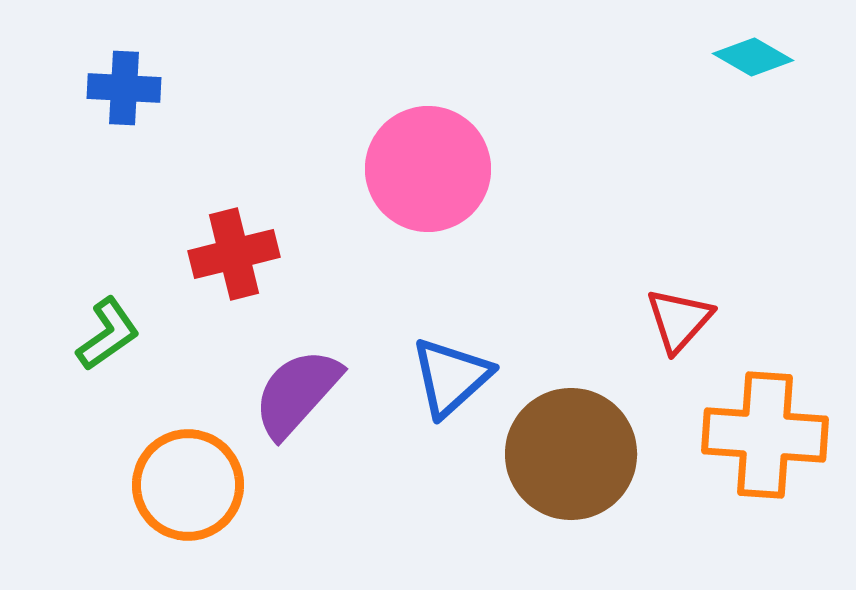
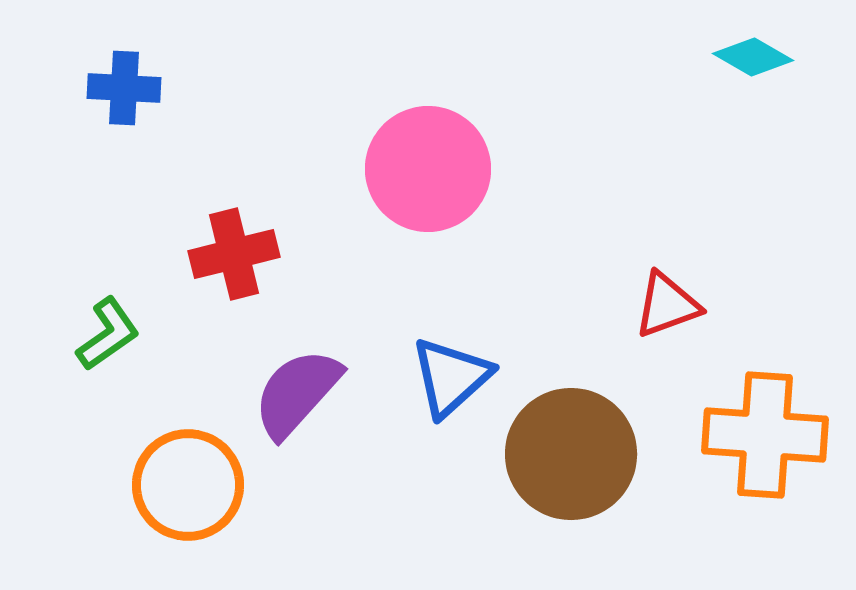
red triangle: moved 12 px left, 15 px up; rotated 28 degrees clockwise
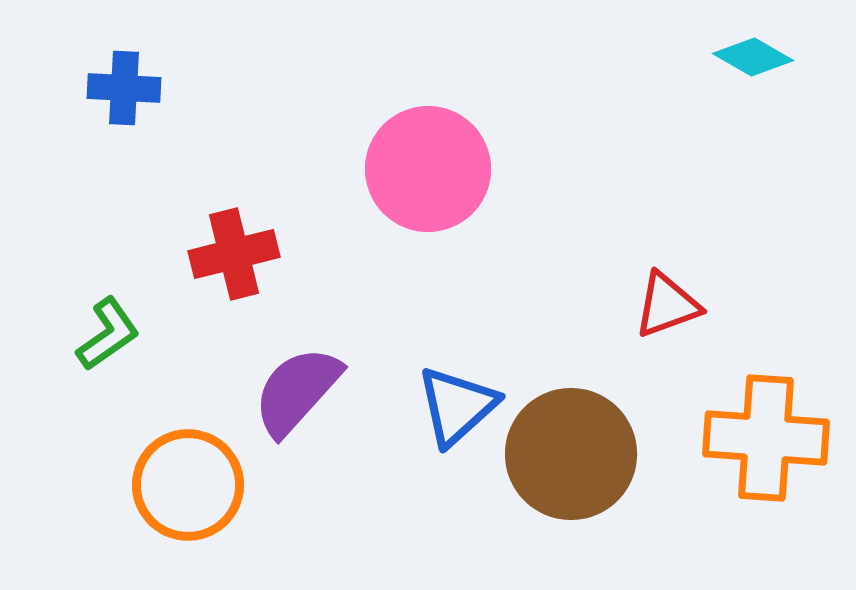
blue triangle: moved 6 px right, 29 px down
purple semicircle: moved 2 px up
orange cross: moved 1 px right, 3 px down
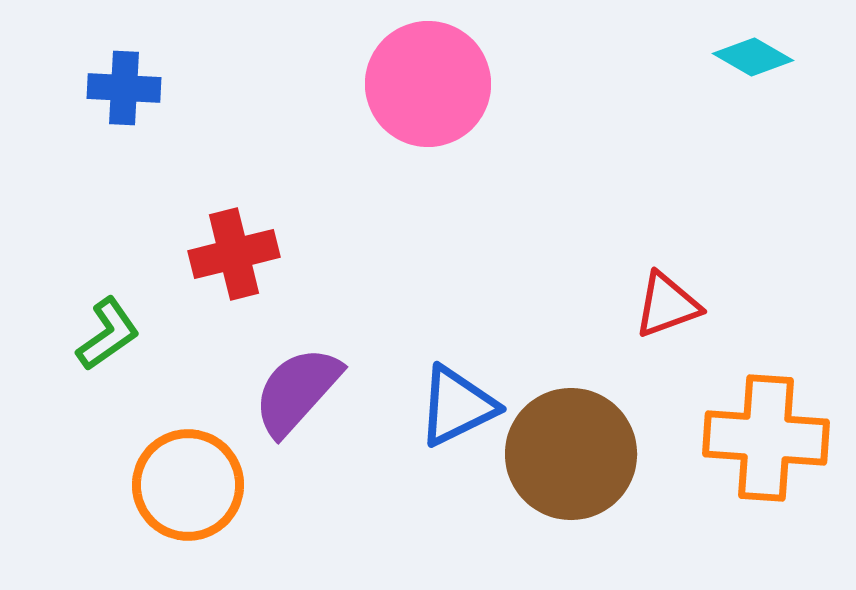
pink circle: moved 85 px up
blue triangle: rotated 16 degrees clockwise
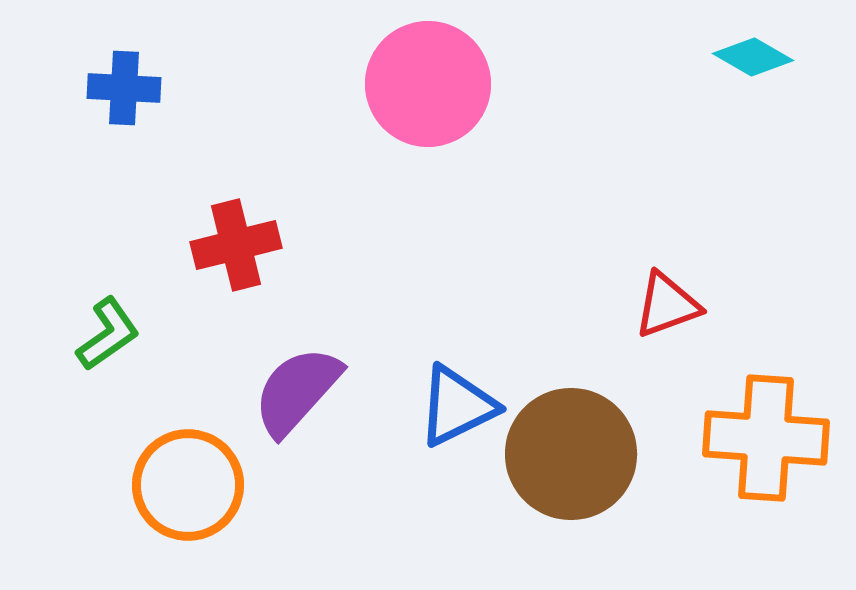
red cross: moved 2 px right, 9 px up
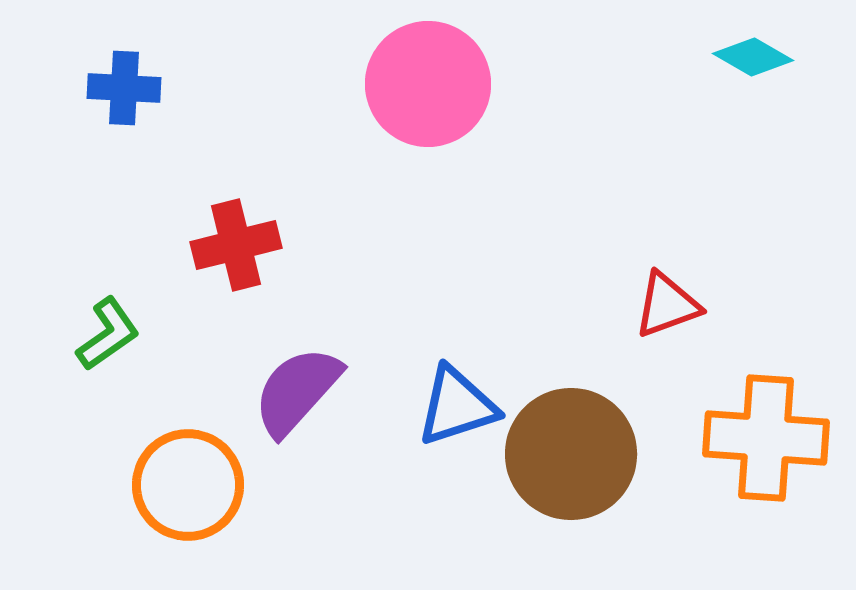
blue triangle: rotated 8 degrees clockwise
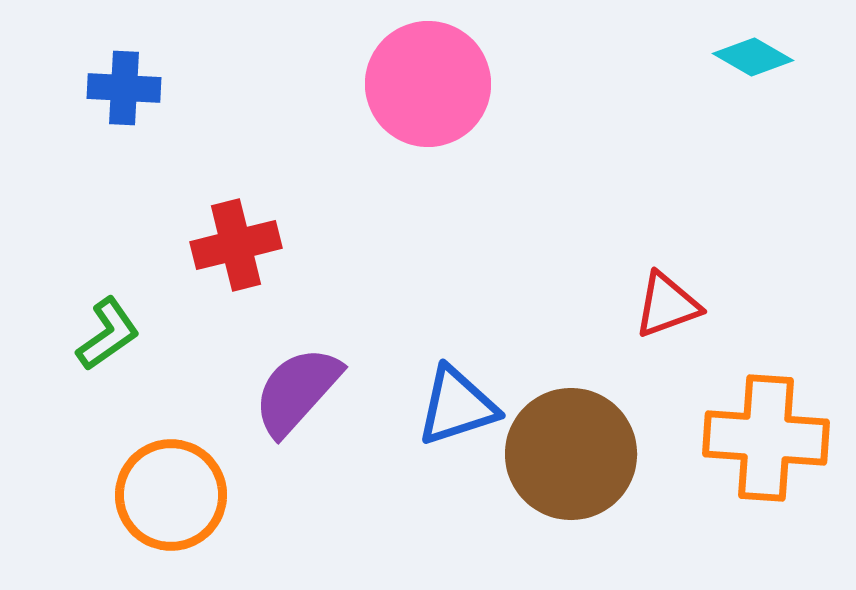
orange circle: moved 17 px left, 10 px down
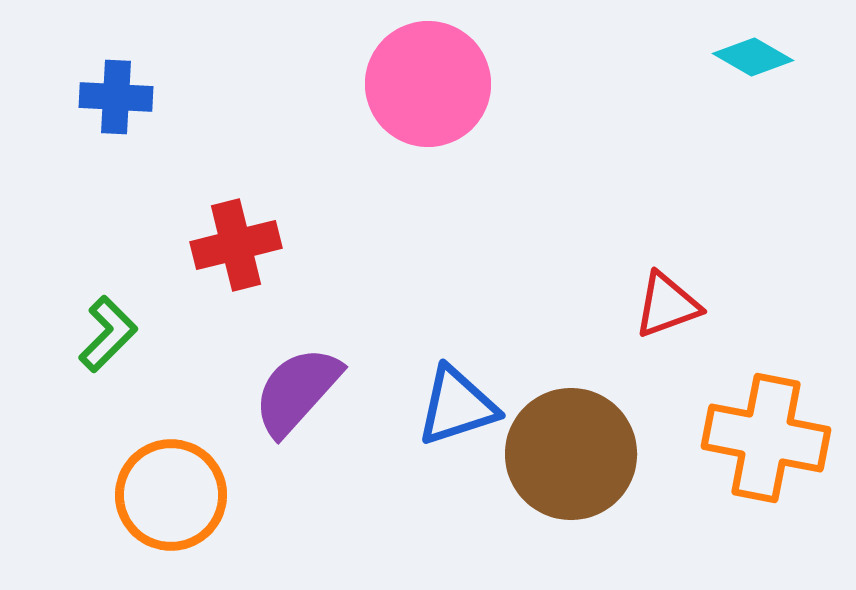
blue cross: moved 8 px left, 9 px down
green L-shape: rotated 10 degrees counterclockwise
orange cross: rotated 7 degrees clockwise
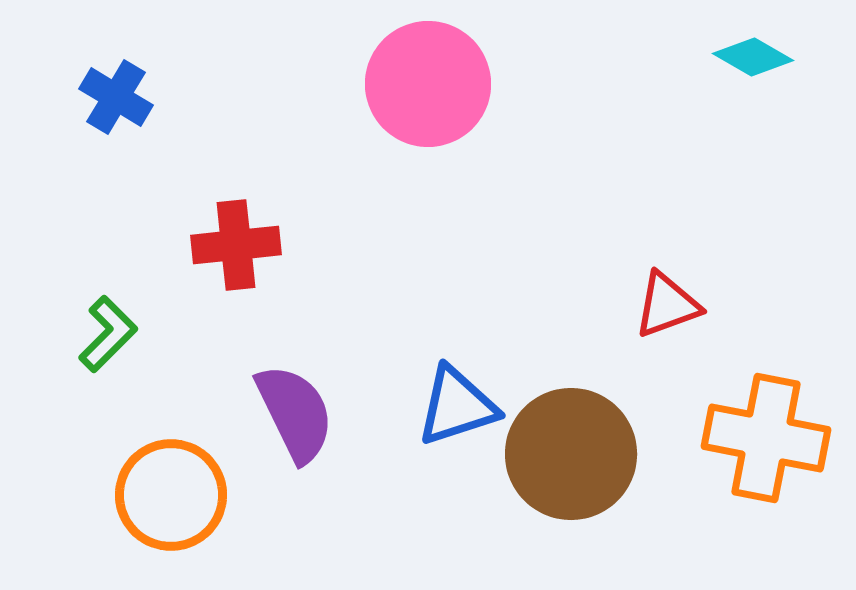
blue cross: rotated 28 degrees clockwise
red cross: rotated 8 degrees clockwise
purple semicircle: moved 2 px left, 22 px down; rotated 112 degrees clockwise
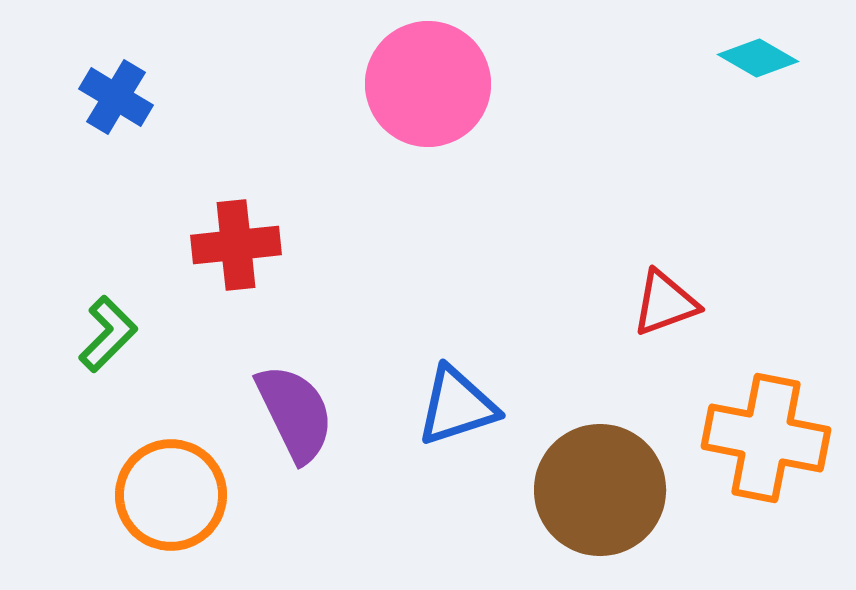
cyan diamond: moved 5 px right, 1 px down
red triangle: moved 2 px left, 2 px up
brown circle: moved 29 px right, 36 px down
